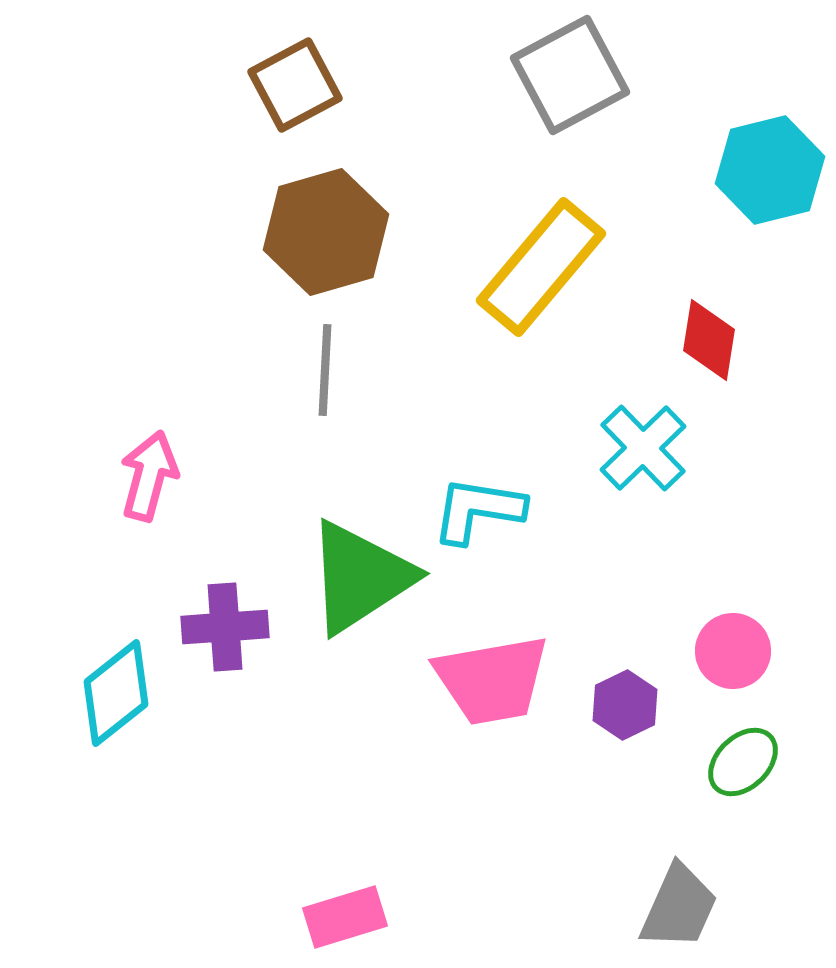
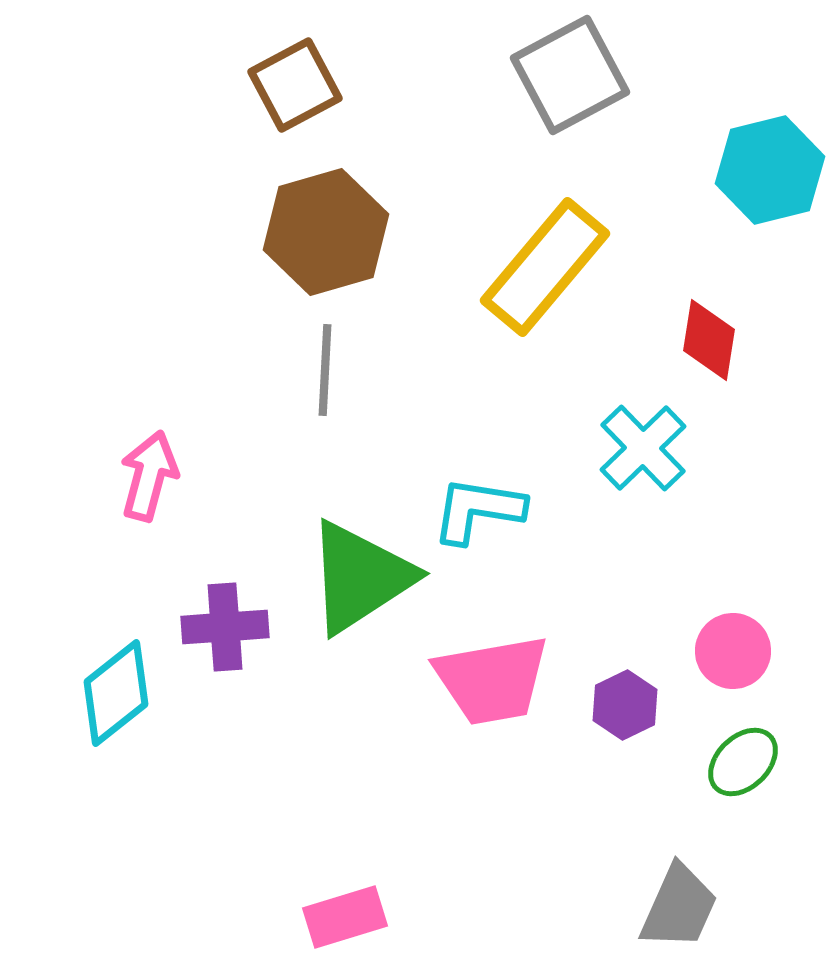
yellow rectangle: moved 4 px right
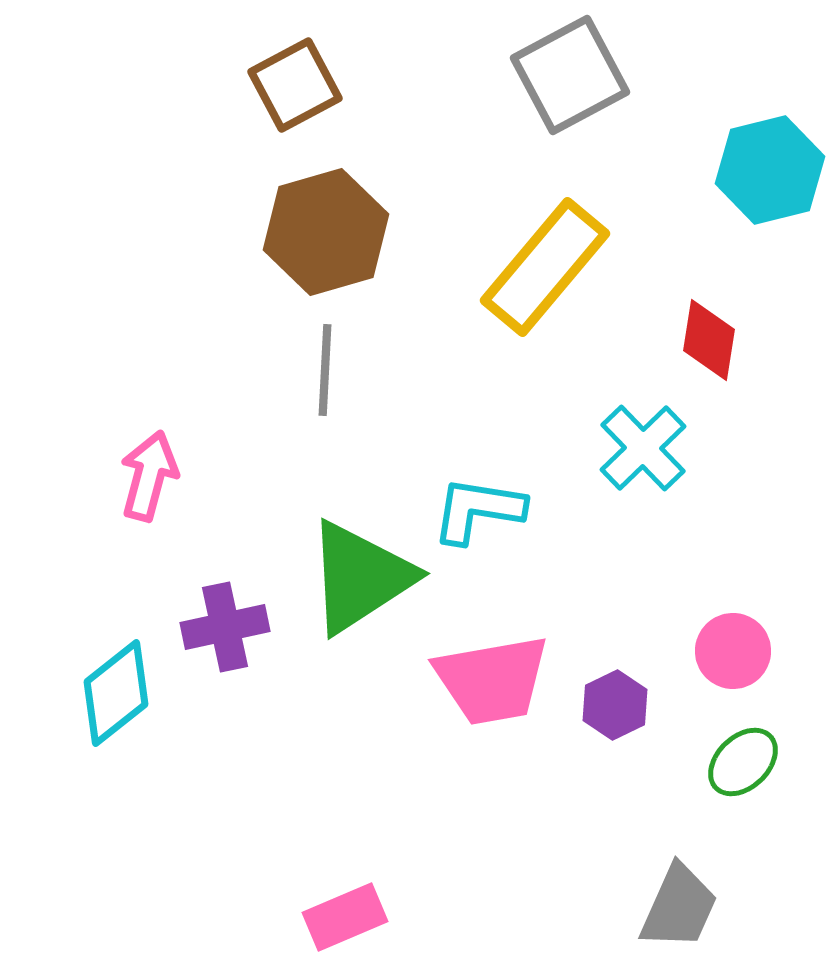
purple cross: rotated 8 degrees counterclockwise
purple hexagon: moved 10 px left
pink rectangle: rotated 6 degrees counterclockwise
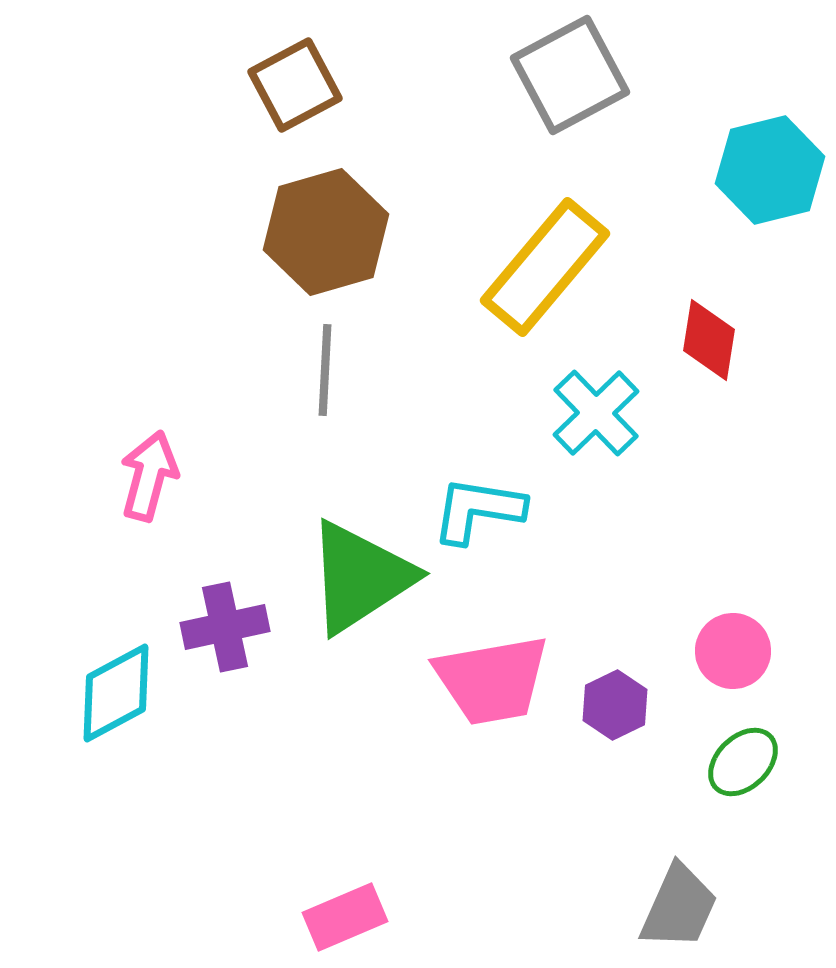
cyan cross: moved 47 px left, 35 px up
cyan diamond: rotated 10 degrees clockwise
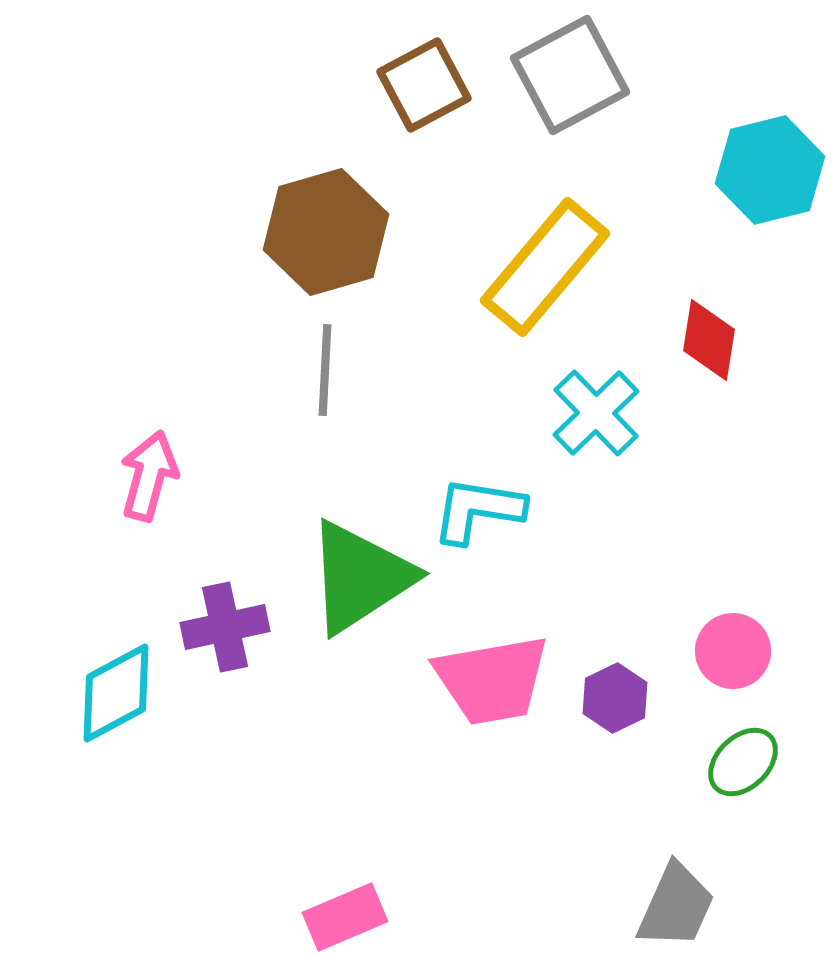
brown square: moved 129 px right
purple hexagon: moved 7 px up
gray trapezoid: moved 3 px left, 1 px up
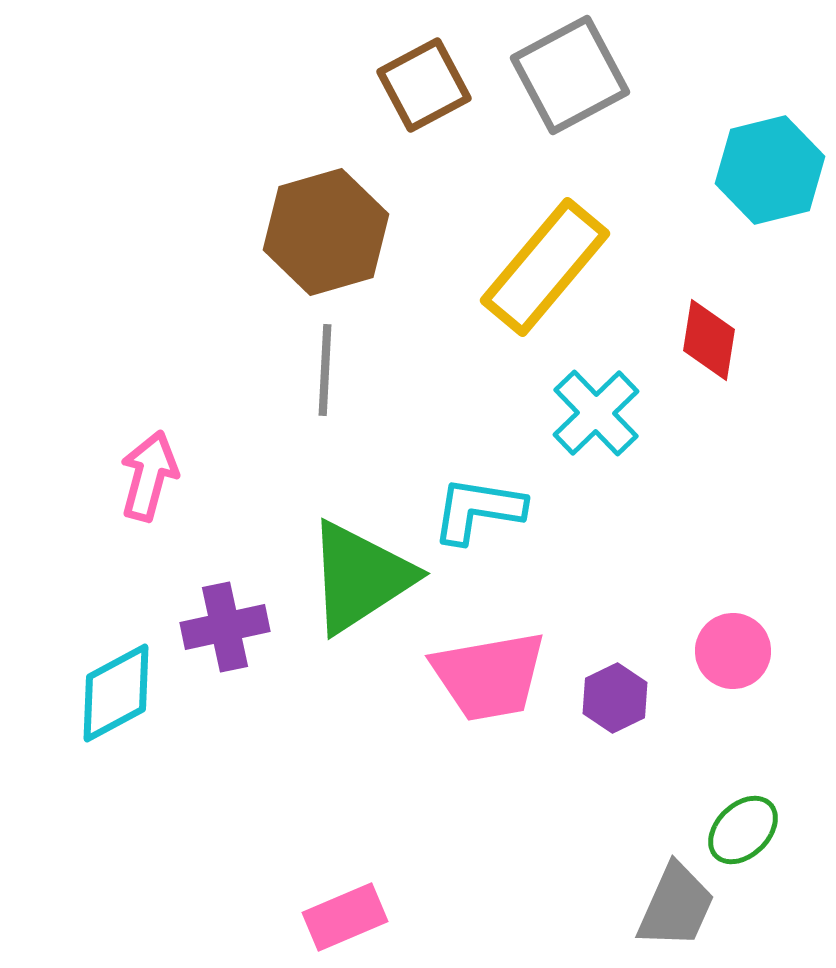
pink trapezoid: moved 3 px left, 4 px up
green ellipse: moved 68 px down
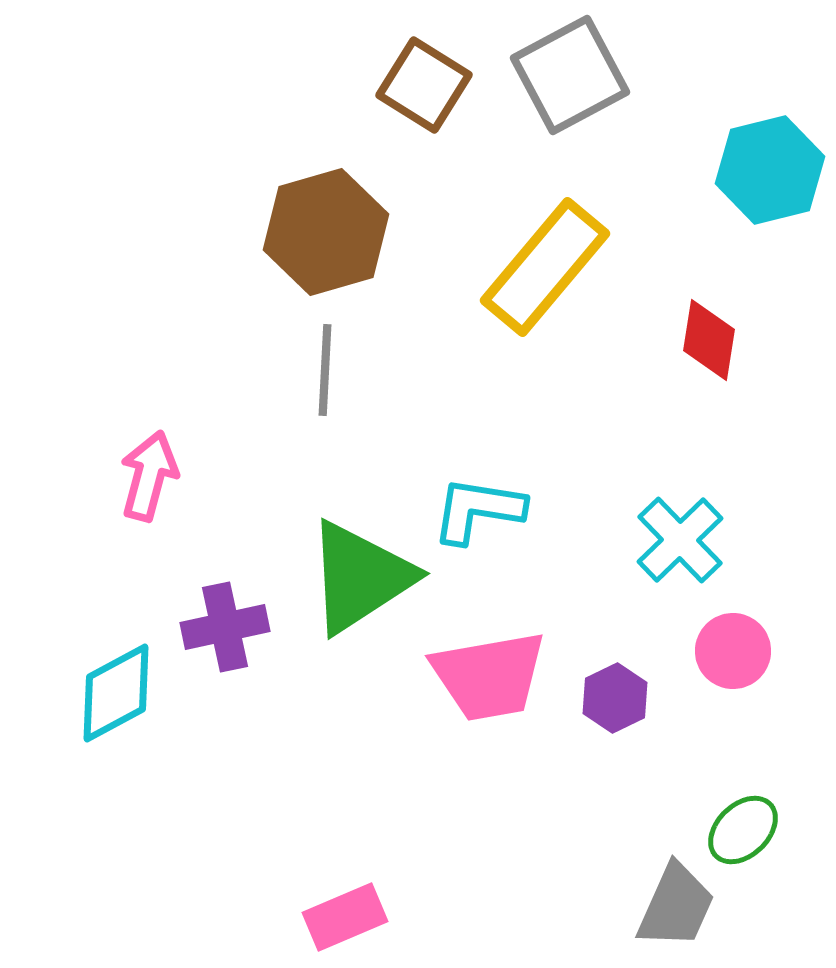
brown square: rotated 30 degrees counterclockwise
cyan cross: moved 84 px right, 127 px down
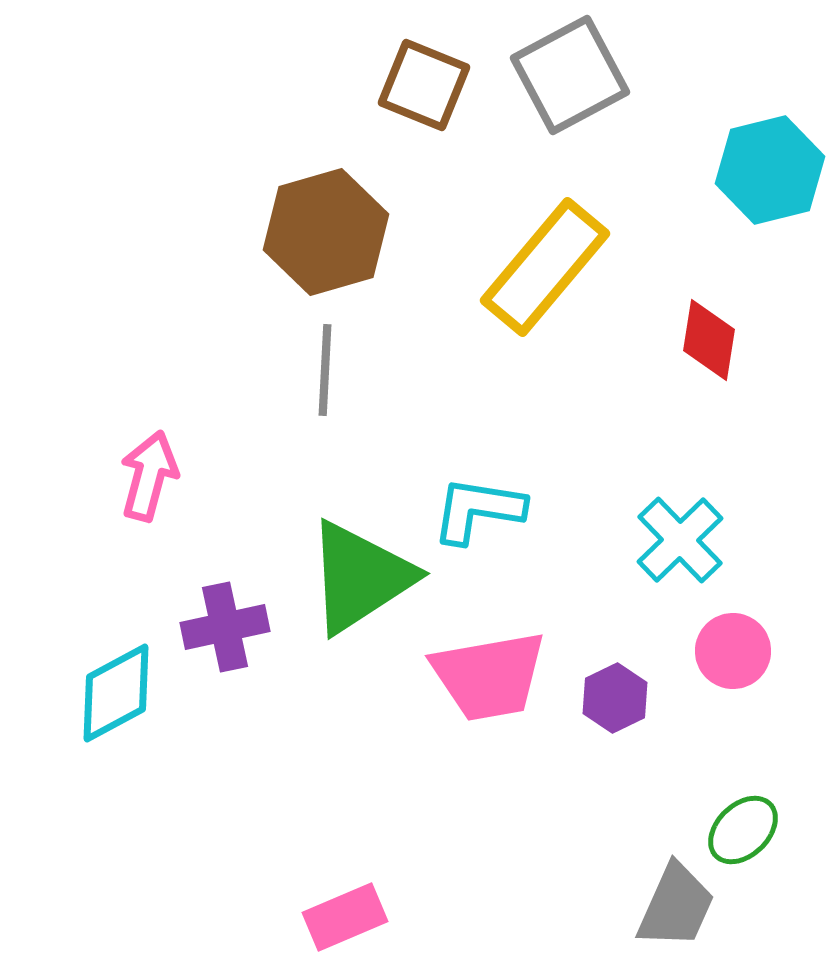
brown square: rotated 10 degrees counterclockwise
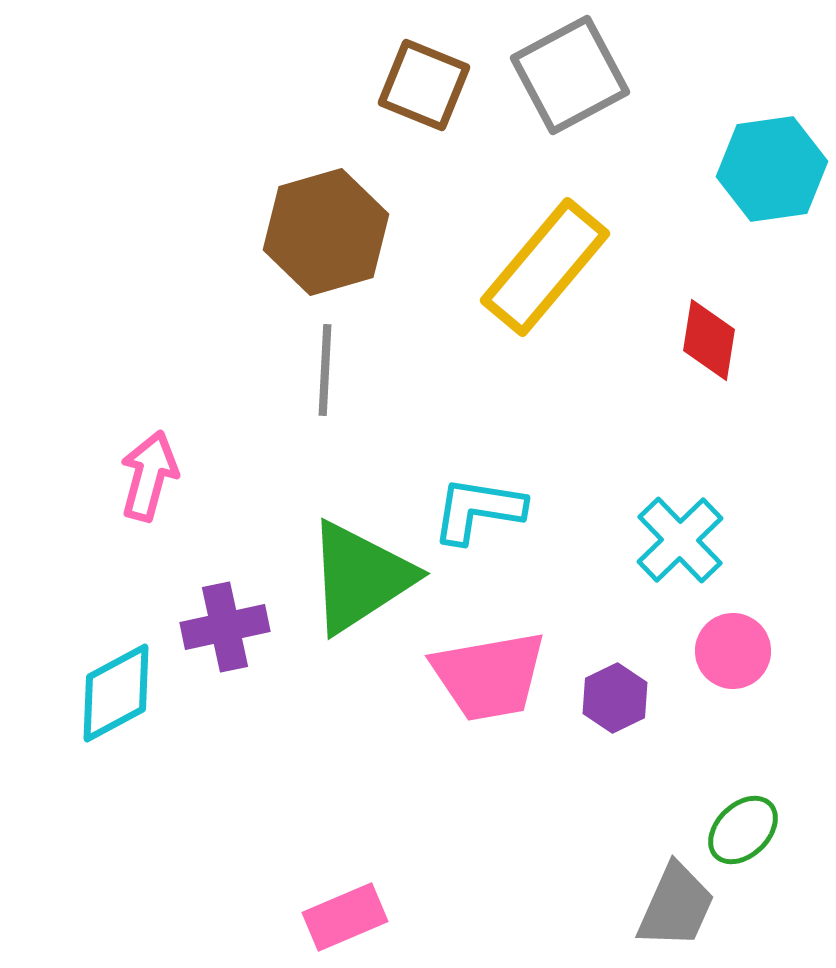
cyan hexagon: moved 2 px right, 1 px up; rotated 6 degrees clockwise
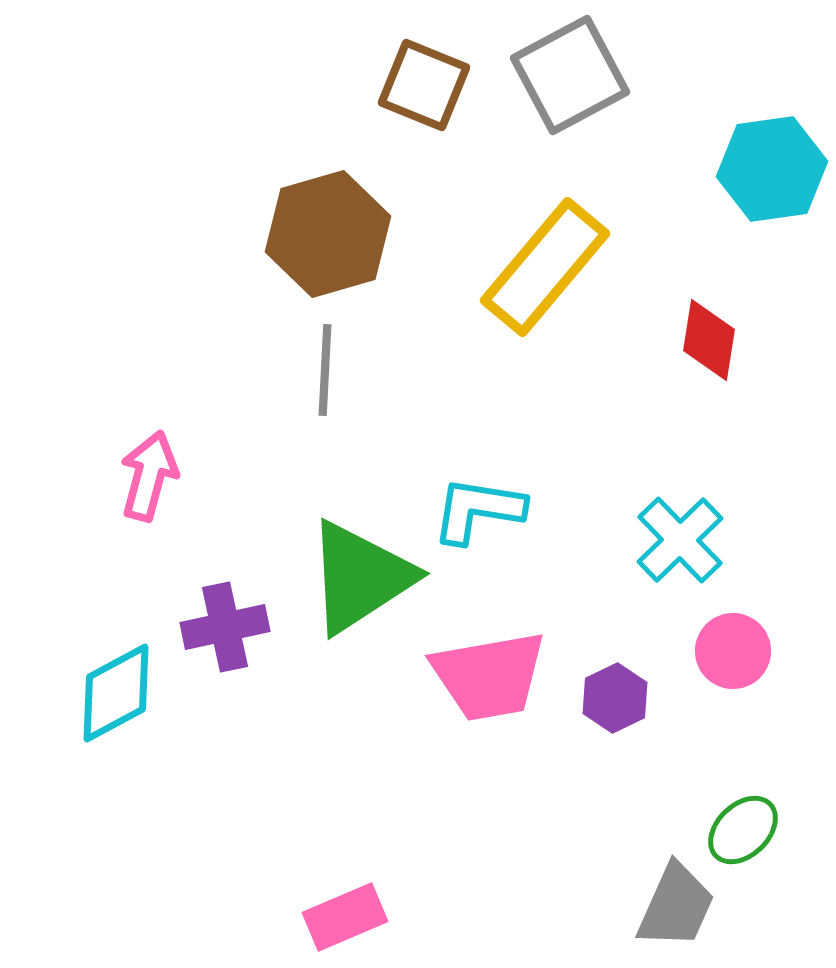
brown hexagon: moved 2 px right, 2 px down
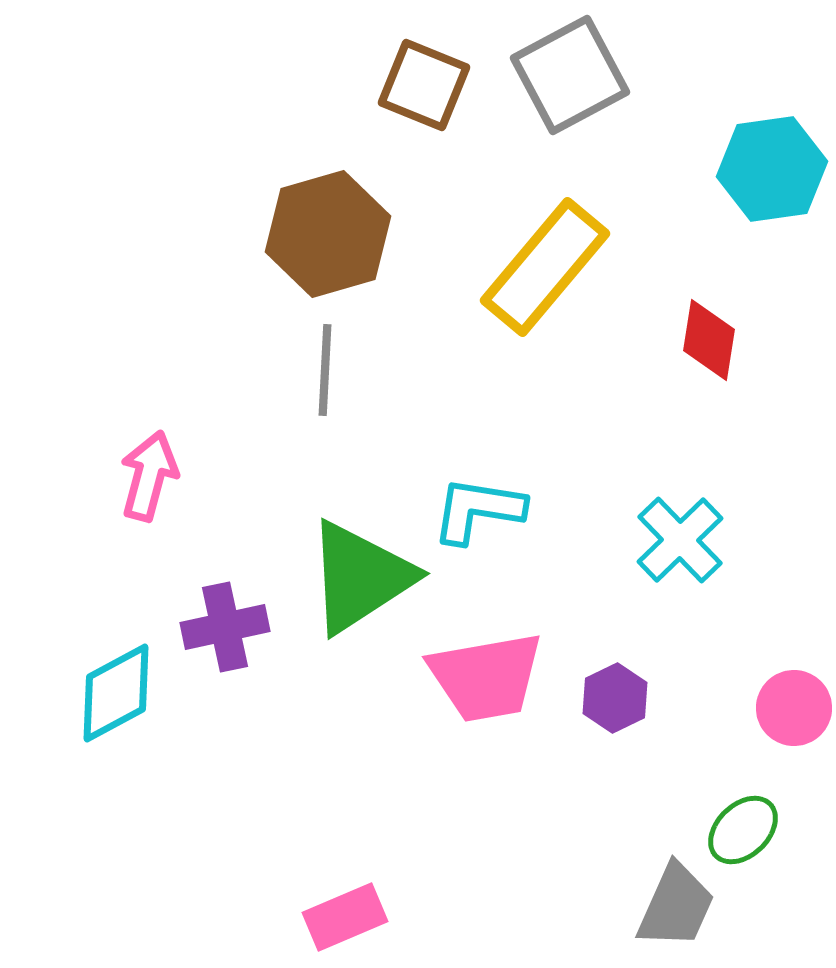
pink circle: moved 61 px right, 57 px down
pink trapezoid: moved 3 px left, 1 px down
